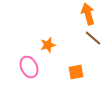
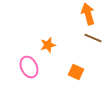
brown line: rotated 18 degrees counterclockwise
orange square: rotated 35 degrees clockwise
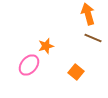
orange star: moved 2 px left, 1 px down
pink ellipse: moved 2 px up; rotated 65 degrees clockwise
orange square: rotated 14 degrees clockwise
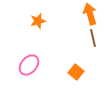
orange arrow: moved 2 px right
brown line: rotated 54 degrees clockwise
orange star: moved 8 px left, 25 px up
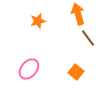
orange arrow: moved 12 px left
brown line: moved 5 px left; rotated 24 degrees counterclockwise
pink ellipse: moved 4 px down
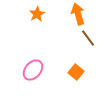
orange star: moved 1 px left, 7 px up; rotated 14 degrees counterclockwise
pink ellipse: moved 4 px right, 1 px down
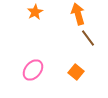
orange star: moved 2 px left, 2 px up
